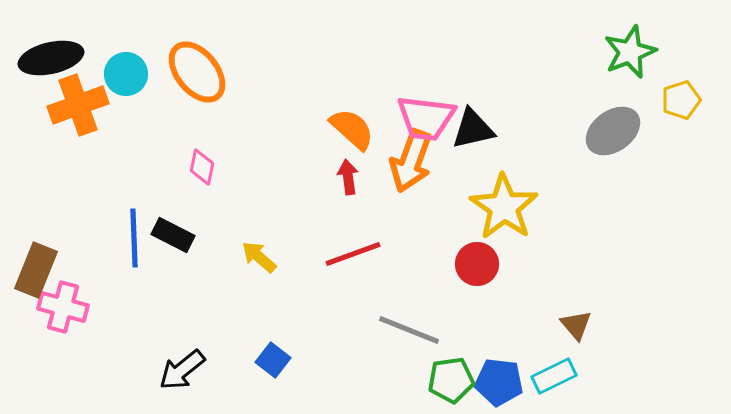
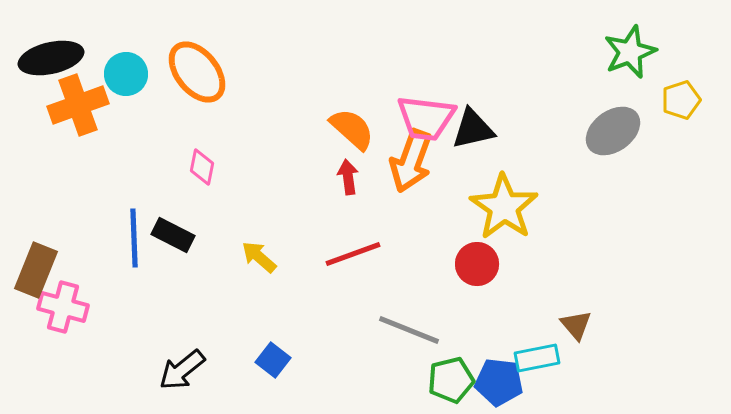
cyan rectangle: moved 17 px left, 18 px up; rotated 15 degrees clockwise
green pentagon: rotated 6 degrees counterclockwise
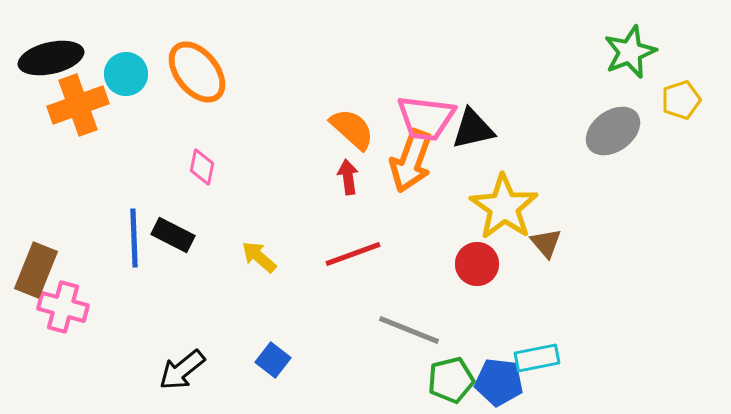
brown triangle: moved 30 px left, 82 px up
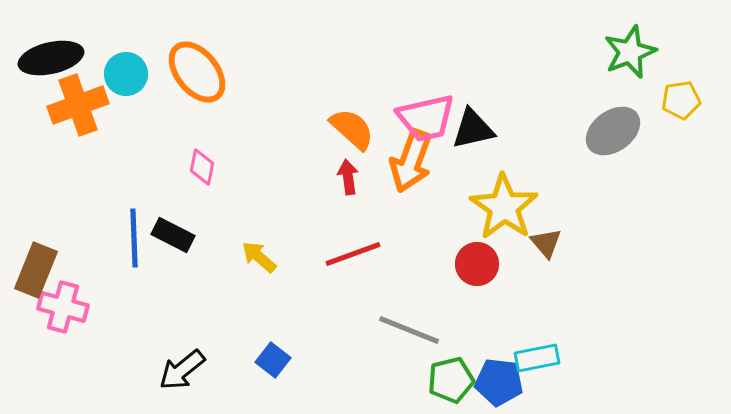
yellow pentagon: rotated 9 degrees clockwise
pink trapezoid: rotated 20 degrees counterclockwise
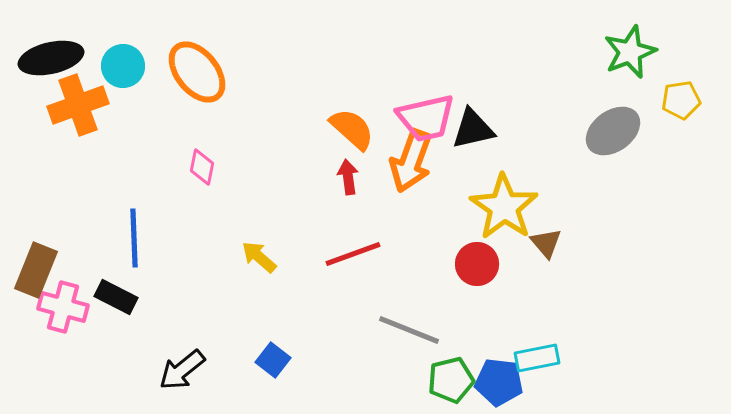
cyan circle: moved 3 px left, 8 px up
black rectangle: moved 57 px left, 62 px down
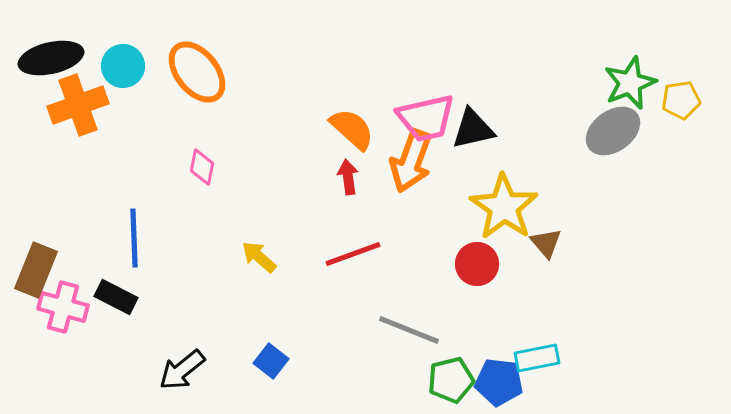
green star: moved 31 px down
blue square: moved 2 px left, 1 px down
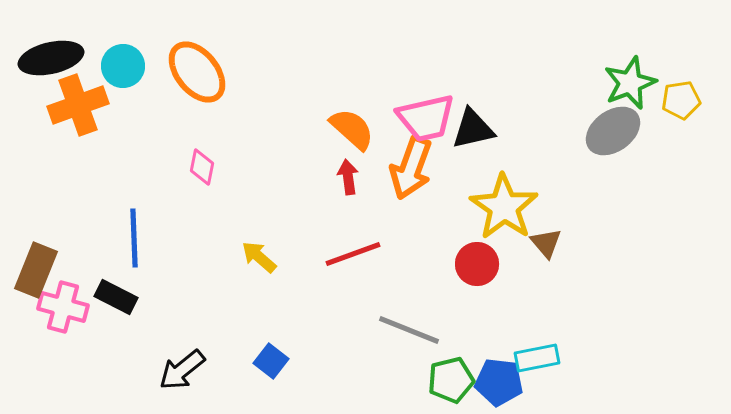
orange arrow: moved 7 px down
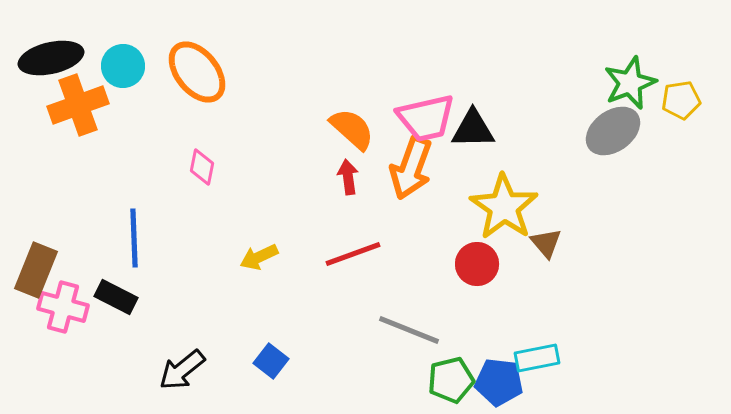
black triangle: rotated 12 degrees clockwise
yellow arrow: rotated 66 degrees counterclockwise
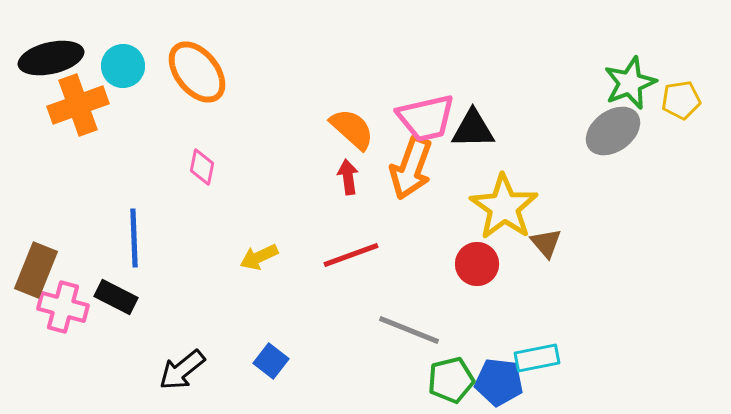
red line: moved 2 px left, 1 px down
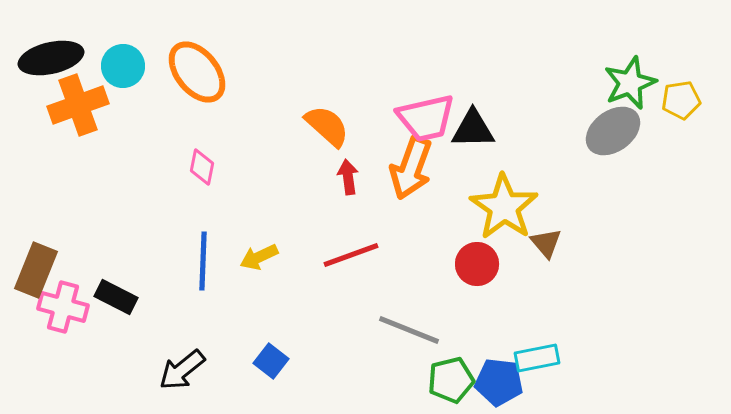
orange semicircle: moved 25 px left, 3 px up
blue line: moved 69 px right, 23 px down; rotated 4 degrees clockwise
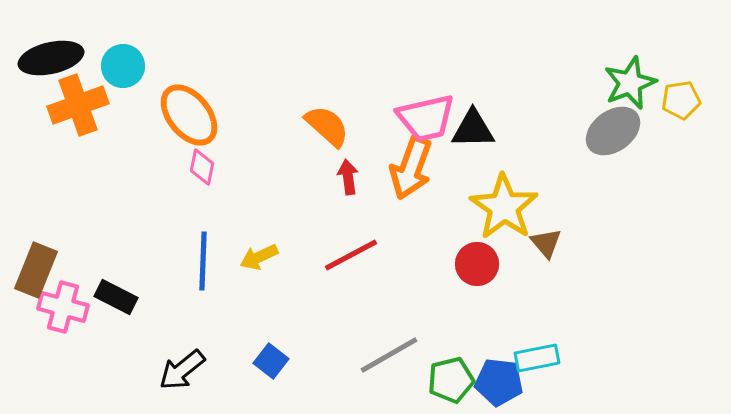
orange ellipse: moved 8 px left, 43 px down
red line: rotated 8 degrees counterclockwise
gray line: moved 20 px left, 25 px down; rotated 52 degrees counterclockwise
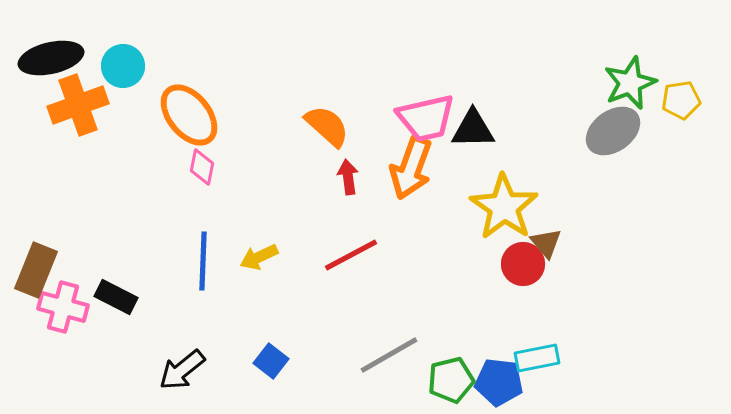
red circle: moved 46 px right
